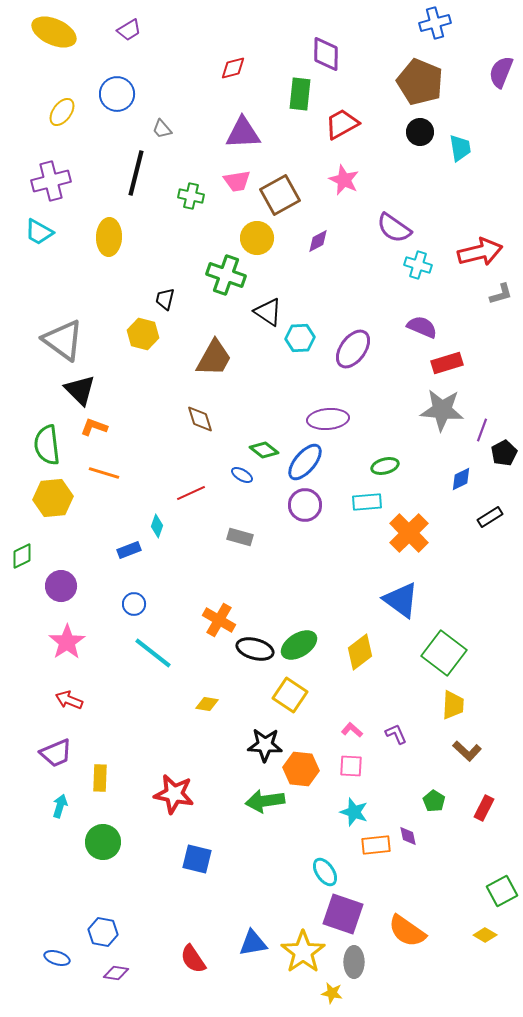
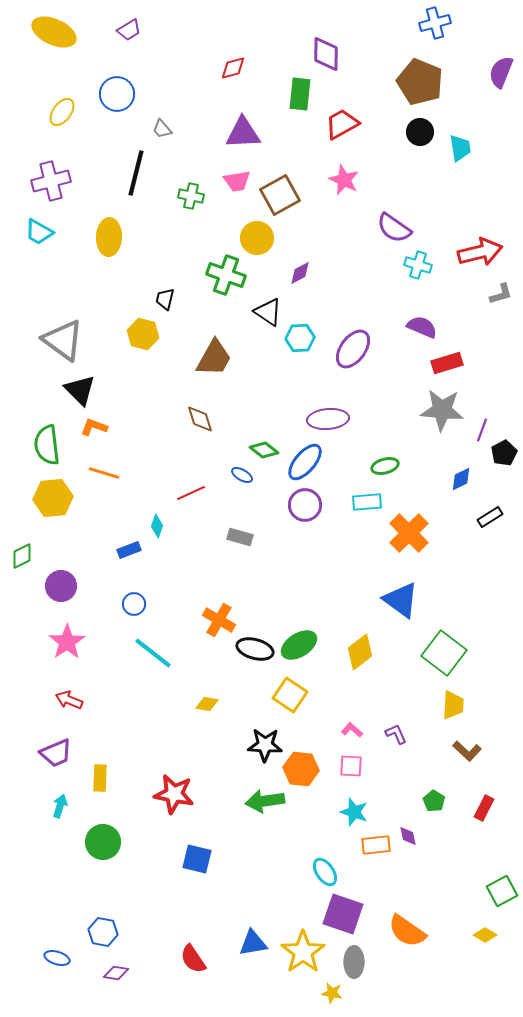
purple diamond at (318, 241): moved 18 px left, 32 px down
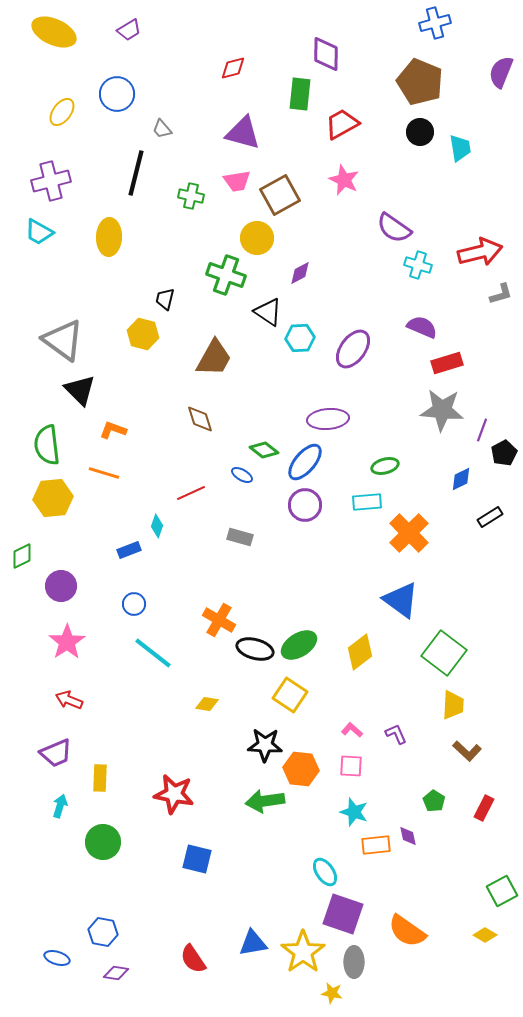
purple triangle at (243, 133): rotated 18 degrees clockwise
orange L-shape at (94, 427): moved 19 px right, 3 px down
